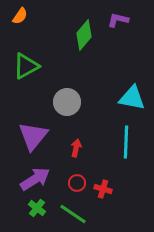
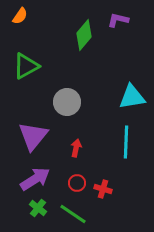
cyan triangle: moved 1 px up; rotated 20 degrees counterclockwise
green cross: moved 1 px right
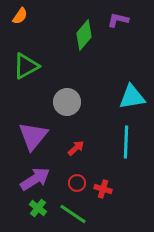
red arrow: rotated 36 degrees clockwise
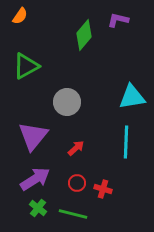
green line: rotated 20 degrees counterclockwise
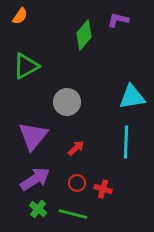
green cross: moved 1 px down
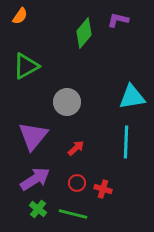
green diamond: moved 2 px up
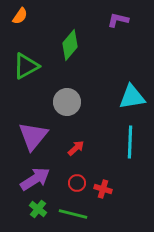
green diamond: moved 14 px left, 12 px down
cyan line: moved 4 px right
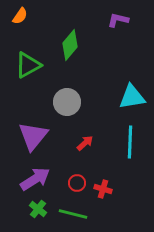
green triangle: moved 2 px right, 1 px up
red arrow: moved 9 px right, 5 px up
